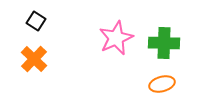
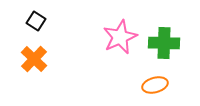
pink star: moved 4 px right, 1 px up
orange ellipse: moved 7 px left, 1 px down
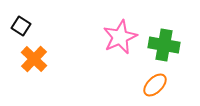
black square: moved 15 px left, 5 px down
green cross: moved 2 px down; rotated 8 degrees clockwise
orange ellipse: rotated 30 degrees counterclockwise
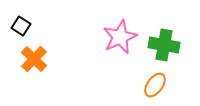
orange ellipse: rotated 10 degrees counterclockwise
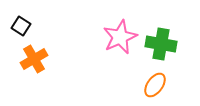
green cross: moved 3 px left, 1 px up
orange cross: rotated 16 degrees clockwise
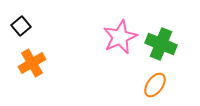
black square: rotated 18 degrees clockwise
green cross: rotated 12 degrees clockwise
orange cross: moved 2 px left, 4 px down
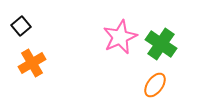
green cross: rotated 12 degrees clockwise
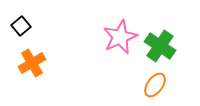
green cross: moved 1 px left, 2 px down
